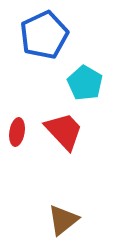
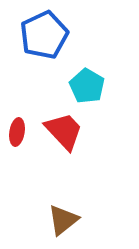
cyan pentagon: moved 2 px right, 3 px down
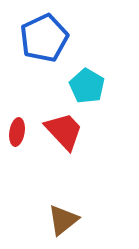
blue pentagon: moved 3 px down
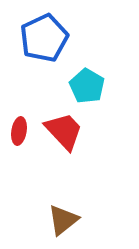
red ellipse: moved 2 px right, 1 px up
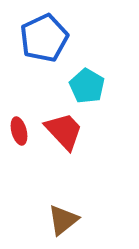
red ellipse: rotated 24 degrees counterclockwise
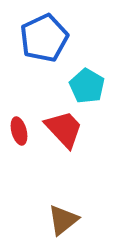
red trapezoid: moved 2 px up
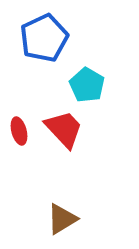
cyan pentagon: moved 1 px up
brown triangle: moved 1 px left, 1 px up; rotated 8 degrees clockwise
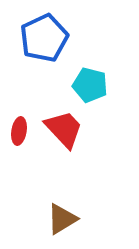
cyan pentagon: moved 3 px right; rotated 16 degrees counterclockwise
red ellipse: rotated 24 degrees clockwise
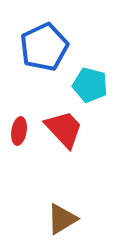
blue pentagon: moved 9 px down
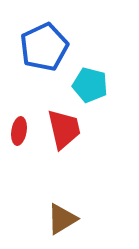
red trapezoid: rotated 30 degrees clockwise
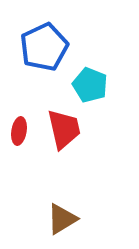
cyan pentagon: rotated 8 degrees clockwise
